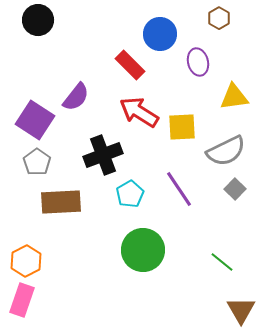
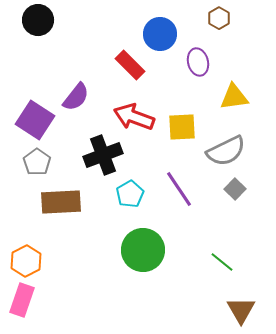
red arrow: moved 5 px left, 5 px down; rotated 12 degrees counterclockwise
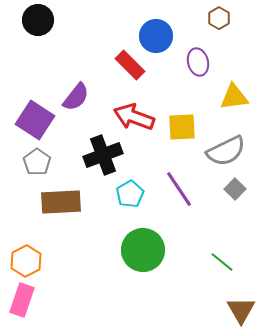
blue circle: moved 4 px left, 2 px down
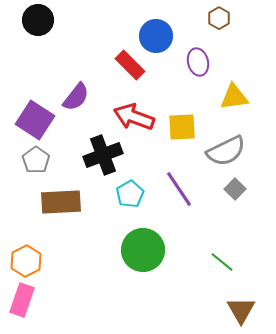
gray pentagon: moved 1 px left, 2 px up
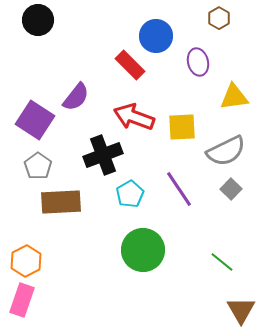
gray pentagon: moved 2 px right, 6 px down
gray square: moved 4 px left
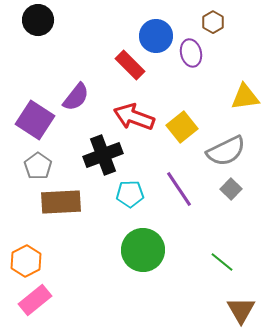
brown hexagon: moved 6 px left, 4 px down
purple ellipse: moved 7 px left, 9 px up
yellow triangle: moved 11 px right
yellow square: rotated 36 degrees counterclockwise
cyan pentagon: rotated 28 degrees clockwise
pink rectangle: moved 13 px right; rotated 32 degrees clockwise
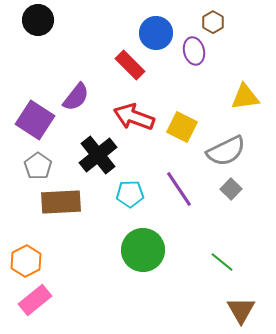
blue circle: moved 3 px up
purple ellipse: moved 3 px right, 2 px up
yellow square: rotated 24 degrees counterclockwise
black cross: moved 5 px left; rotated 18 degrees counterclockwise
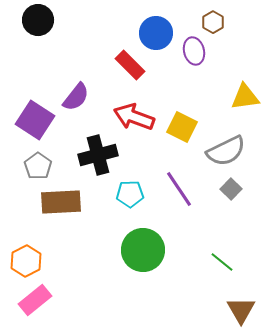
black cross: rotated 24 degrees clockwise
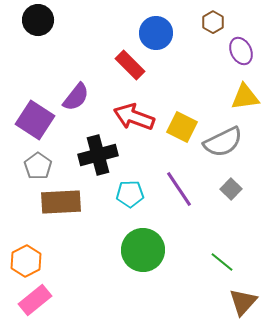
purple ellipse: moved 47 px right; rotated 12 degrees counterclockwise
gray semicircle: moved 3 px left, 9 px up
brown triangle: moved 2 px right, 8 px up; rotated 12 degrees clockwise
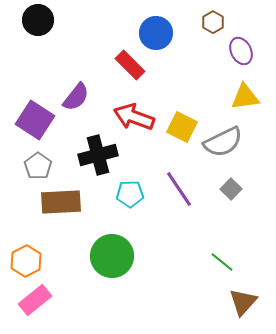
green circle: moved 31 px left, 6 px down
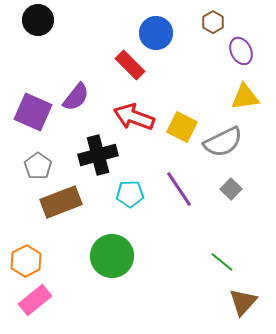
purple square: moved 2 px left, 8 px up; rotated 9 degrees counterclockwise
brown rectangle: rotated 18 degrees counterclockwise
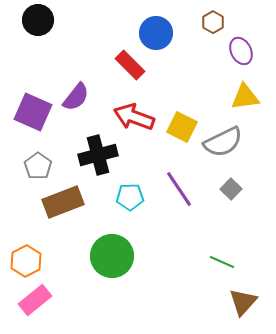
cyan pentagon: moved 3 px down
brown rectangle: moved 2 px right
green line: rotated 15 degrees counterclockwise
